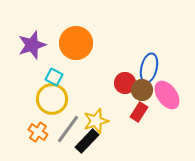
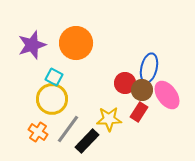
yellow star: moved 13 px right, 2 px up; rotated 15 degrees clockwise
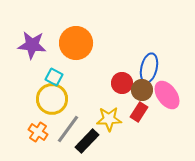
purple star: rotated 24 degrees clockwise
red circle: moved 3 px left
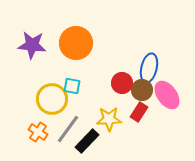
cyan square: moved 18 px right, 9 px down; rotated 18 degrees counterclockwise
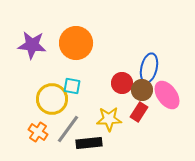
black rectangle: moved 2 px right, 2 px down; rotated 40 degrees clockwise
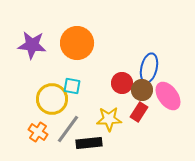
orange circle: moved 1 px right
pink ellipse: moved 1 px right, 1 px down
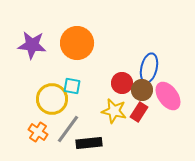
yellow star: moved 5 px right, 8 px up; rotated 15 degrees clockwise
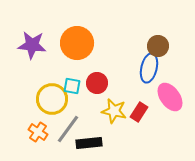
red circle: moved 25 px left
brown circle: moved 16 px right, 44 px up
pink ellipse: moved 2 px right, 1 px down
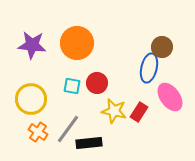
brown circle: moved 4 px right, 1 px down
yellow circle: moved 21 px left
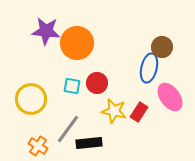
purple star: moved 14 px right, 14 px up
orange cross: moved 14 px down
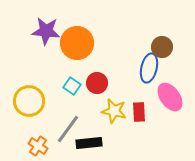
cyan square: rotated 24 degrees clockwise
yellow circle: moved 2 px left, 2 px down
red rectangle: rotated 36 degrees counterclockwise
